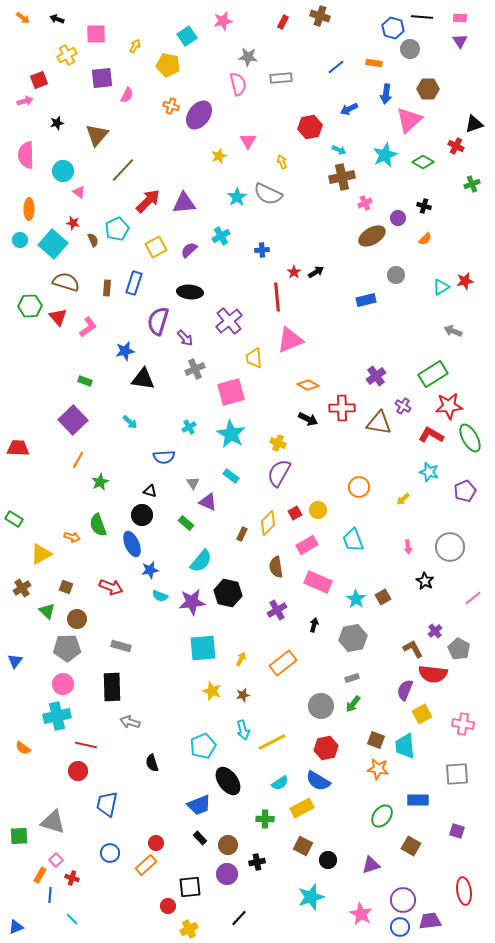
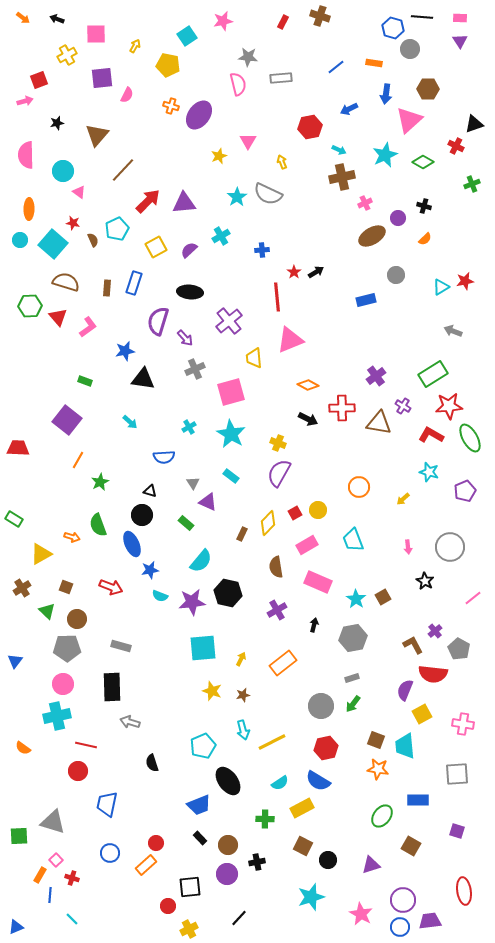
purple square at (73, 420): moved 6 px left; rotated 8 degrees counterclockwise
brown L-shape at (413, 649): moved 4 px up
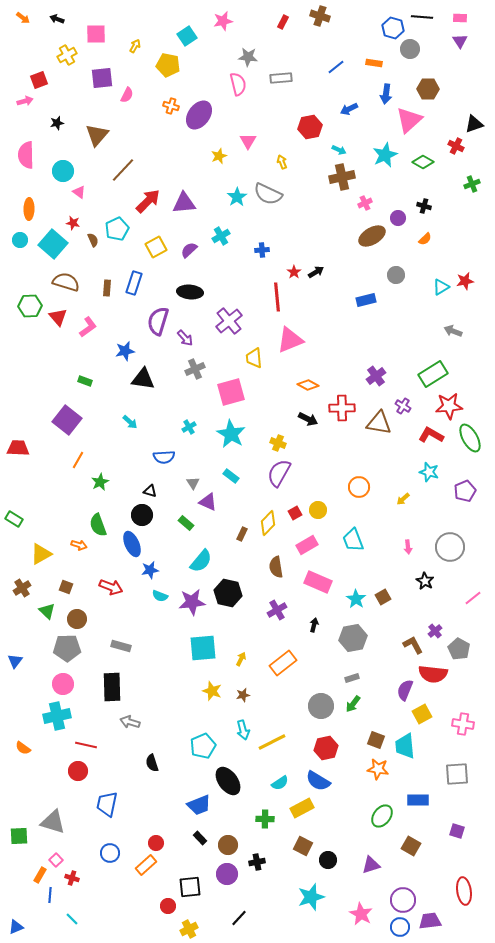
orange arrow at (72, 537): moved 7 px right, 8 px down
